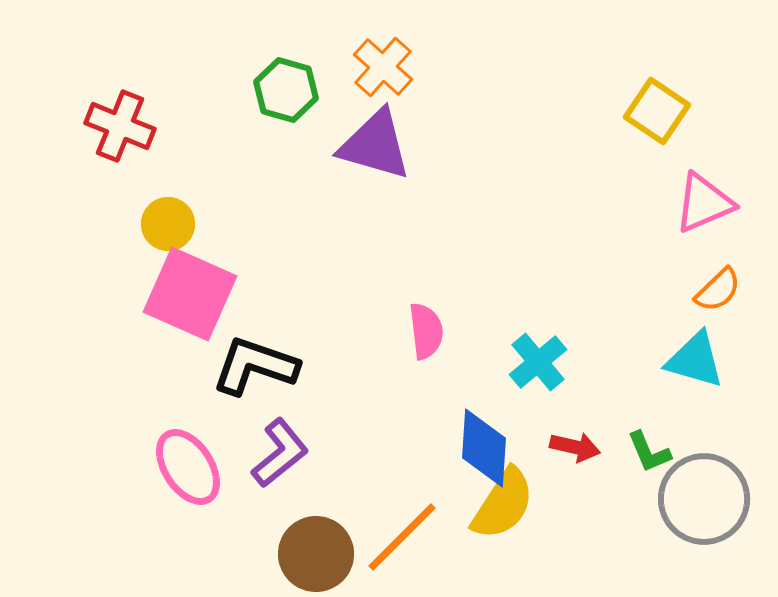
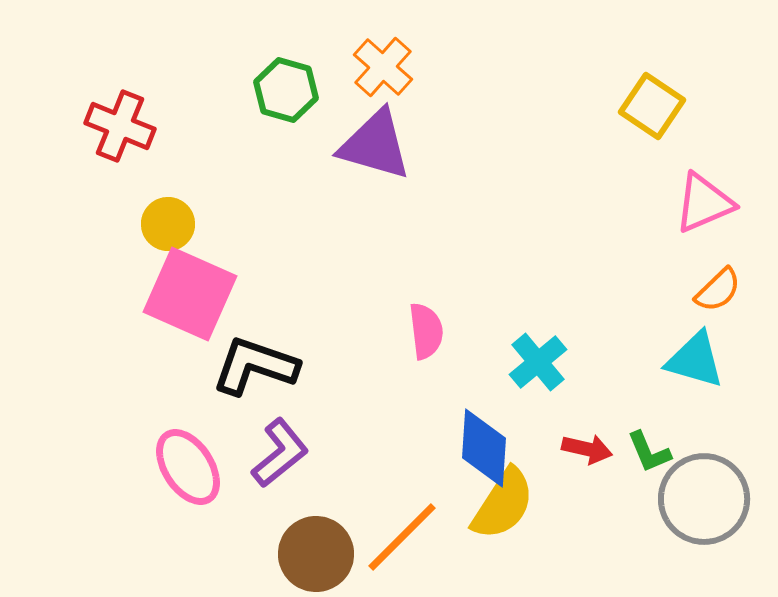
yellow square: moved 5 px left, 5 px up
red arrow: moved 12 px right, 2 px down
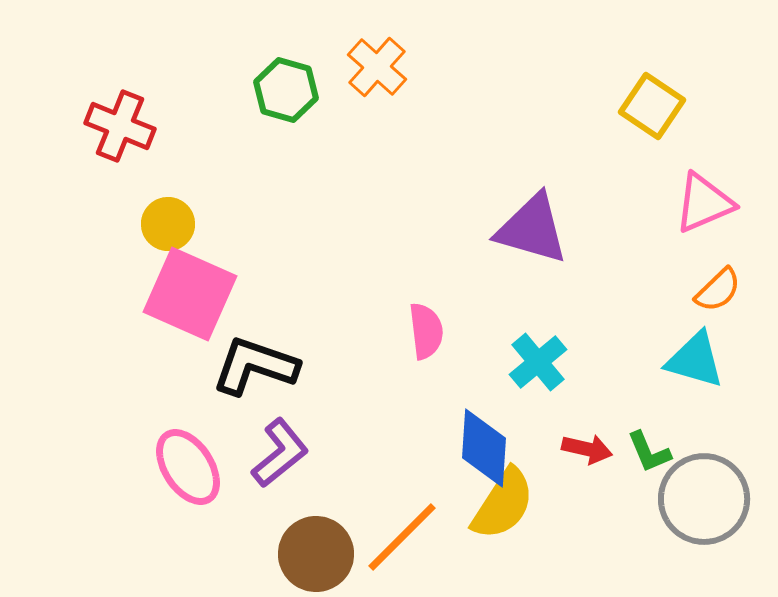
orange cross: moved 6 px left
purple triangle: moved 157 px right, 84 px down
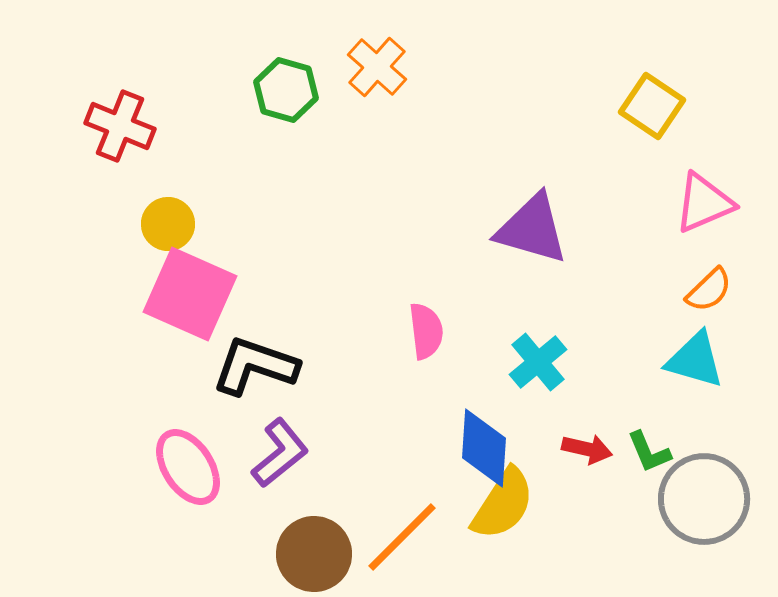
orange semicircle: moved 9 px left
brown circle: moved 2 px left
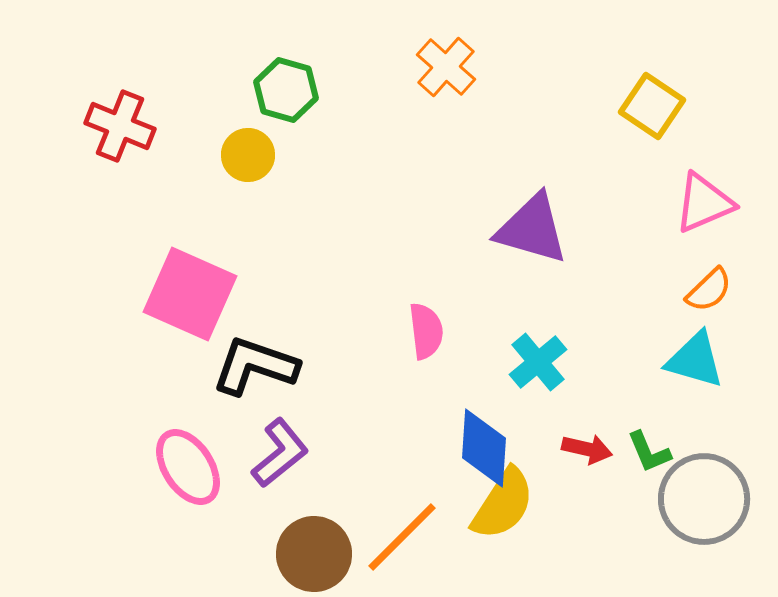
orange cross: moved 69 px right
yellow circle: moved 80 px right, 69 px up
